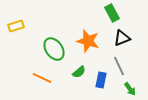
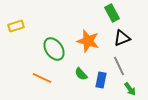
green semicircle: moved 2 px right, 2 px down; rotated 88 degrees clockwise
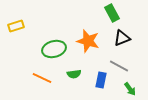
green ellipse: rotated 70 degrees counterclockwise
gray line: rotated 36 degrees counterclockwise
green semicircle: moved 7 px left; rotated 56 degrees counterclockwise
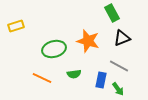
green arrow: moved 12 px left
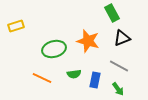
blue rectangle: moved 6 px left
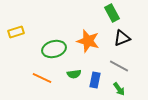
yellow rectangle: moved 6 px down
green arrow: moved 1 px right
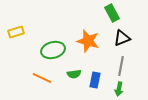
green ellipse: moved 1 px left, 1 px down
gray line: moved 2 px right; rotated 72 degrees clockwise
green arrow: rotated 48 degrees clockwise
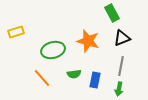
orange line: rotated 24 degrees clockwise
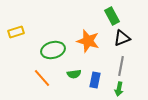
green rectangle: moved 3 px down
